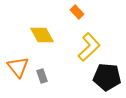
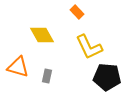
yellow L-shape: rotated 108 degrees clockwise
orange triangle: rotated 35 degrees counterclockwise
gray rectangle: moved 5 px right; rotated 32 degrees clockwise
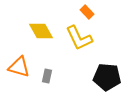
orange rectangle: moved 10 px right
yellow diamond: moved 1 px left, 4 px up
yellow L-shape: moved 10 px left, 9 px up
orange triangle: moved 1 px right
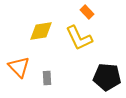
yellow diamond: rotated 70 degrees counterclockwise
orange triangle: rotated 30 degrees clockwise
gray rectangle: moved 2 px down; rotated 16 degrees counterclockwise
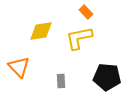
orange rectangle: moved 1 px left
yellow L-shape: rotated 104 degrees clockwise
gray rectangle: moved 14 px right, 3 px down
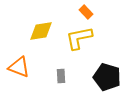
orange triangle: rotated 25 degrees counterclockwise
black pentagon: rotated 12 degrees clockwise
gray rectangle: moved 5 px up
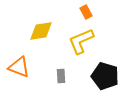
orange rectangle: rotated 16 degrees clockwise
yellow L-shape: moved 2 px right, 3 px down; rotated 12 degrees counterclockwise
black pentagon: moved 2 px left, 1 px up
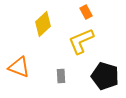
yellow diamond: moved 2 px right, 7 px up; rotated 35 degrees counterclockwise
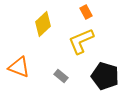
gray rectangle: rotated 48 degrees counterclockwise
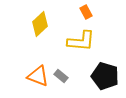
yellow diamond: moved 3 px left
yellow L-shape: rotated 152 degrees counterclockwise
orange triangle: moved 19 px right, 9 px down
